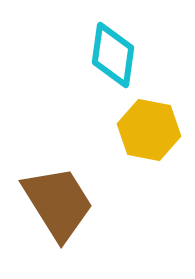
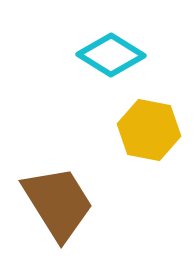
cyan diamond: moved 2 px left; rotated 66 degrees counterclockwise
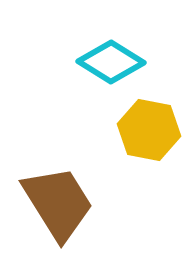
cyan diamond: moved 7 px down
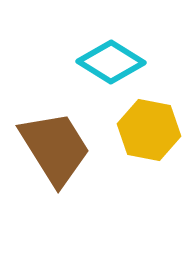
brown trapezoid: moved 3 px left, 55 px up
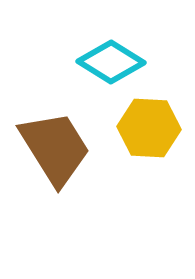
yellow hexagon: moved 2 px up; rotated 8 degrees counterclockwise
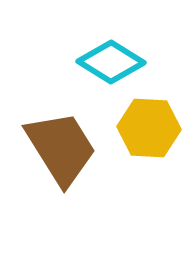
brown trapezoid: moved 6 px right
